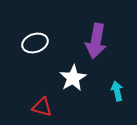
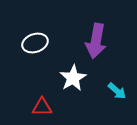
cyan arrow: rotated 144 degrees clockwise
red triangle: rotated 15 degrees counterclockwise
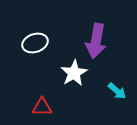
white star: moved 1 px right, 5 px up
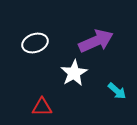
purple arrow: rotated 124 degrees counterclockwise
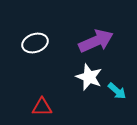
white star: moved 15 px right, 4 px down; rotated 20 degrees counterclockwise
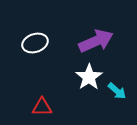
white star: rotated 16 degrees clockwise
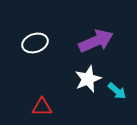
white star: moved 1 px left, 2 px down; rotated 12 degrees clockwise
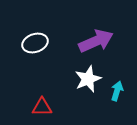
cyan arrow: rotated 114 degrees counterclockwise
